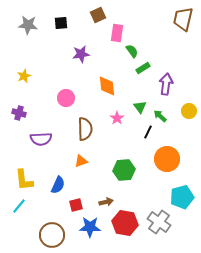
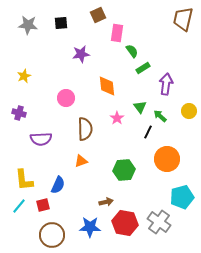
red square: moved 33 px left
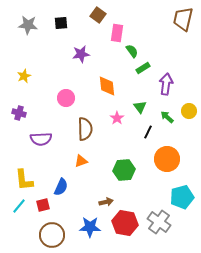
brown square: rotated 28 degrees counterclockwise
green arrow: moved 7 px right, 1 px down
blue semicircle: moved 3 px right, 2 px down
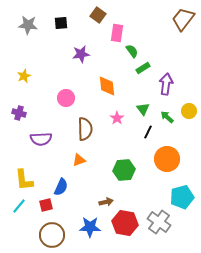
brown trapezoid: rotated 25 degrees clockwise
green triangle: moved 3 px right, 2 px down
orange triangle: moved 2 px left, 1 px up
red square: moved 3 px right
